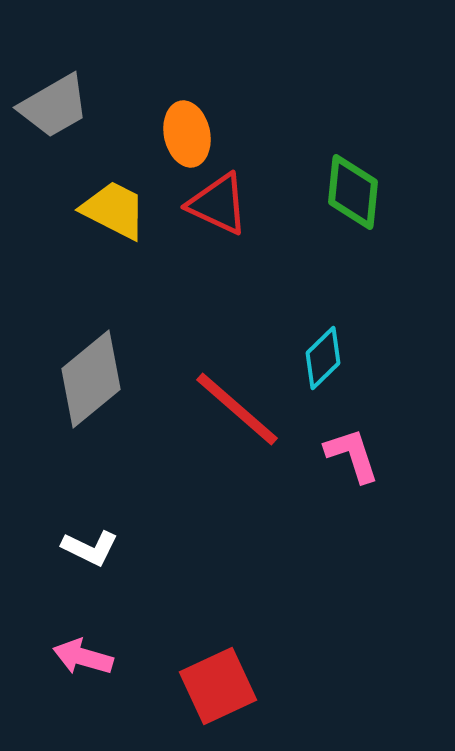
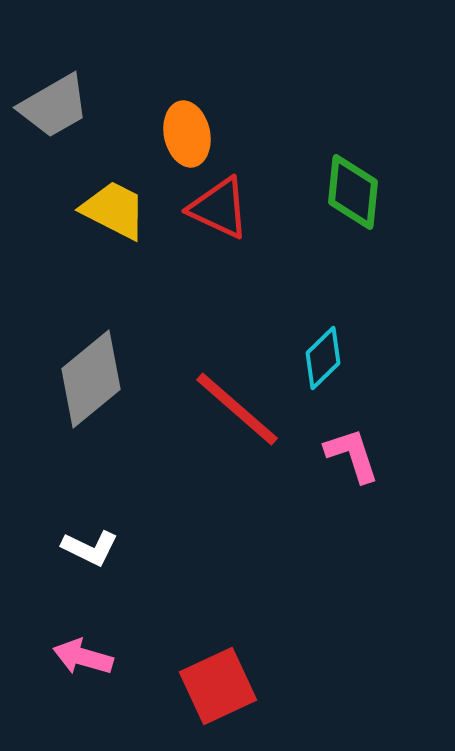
red triangle: moved 1 px right, 4 px down
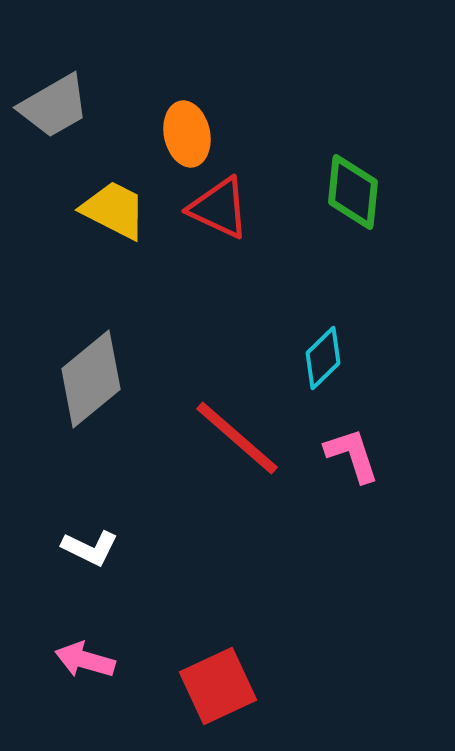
red line: moved 29 px down
pink arrow: moved 2 px right, 3 px down
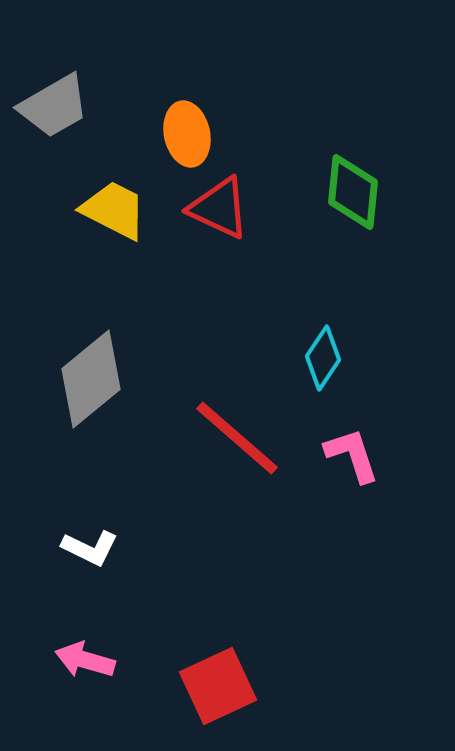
cyan diamond: rotated 12 degrees counterclockwise
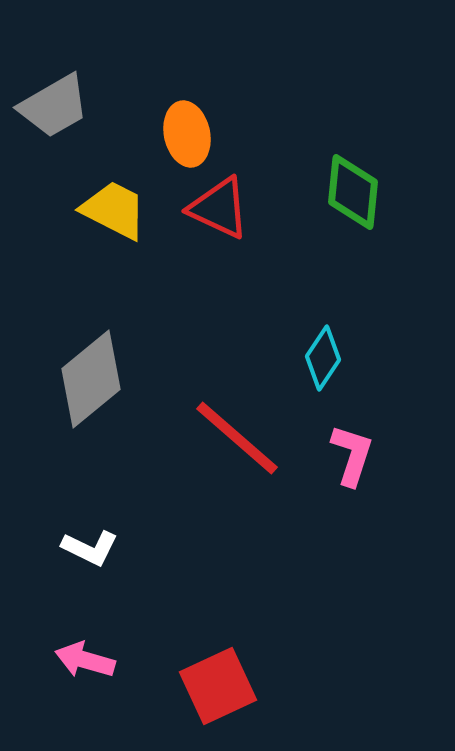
pink L-shape: rotated 36 degrees clockwise
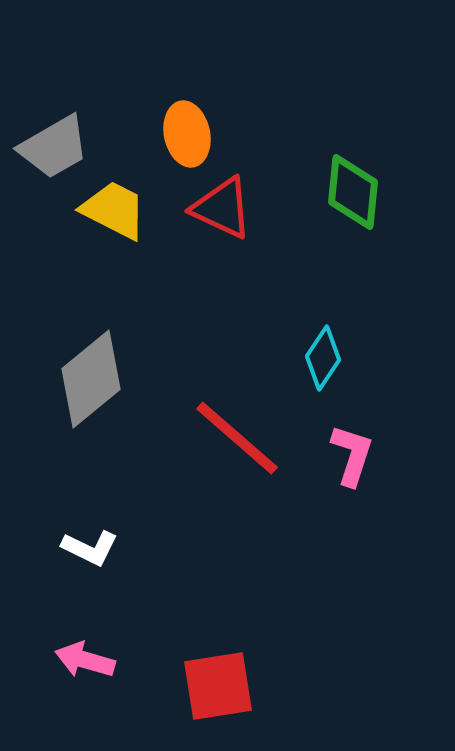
gray trapezoid: moved 41 px down
red triangle: moved 3 px right
red square: rotated 16 degrees clockwise
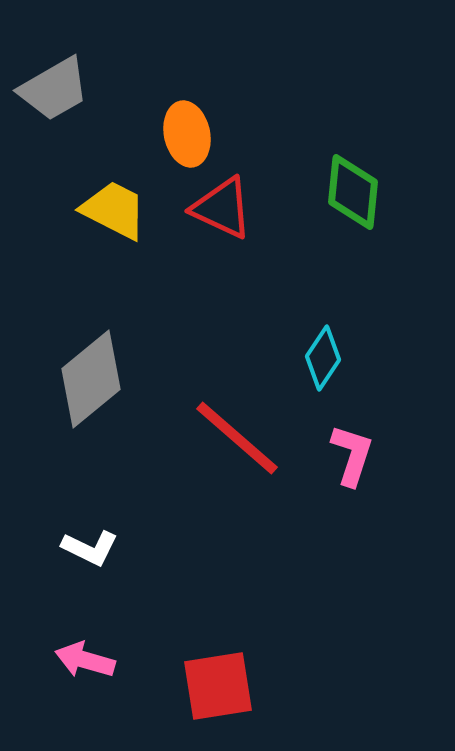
gray trapezoid: moved 58 px up
